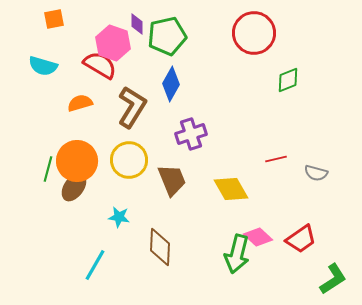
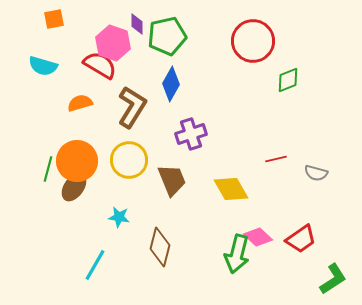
red circle: moved 1 px left, 8 px down
brown diamond: rotated 12 degrees clockwise
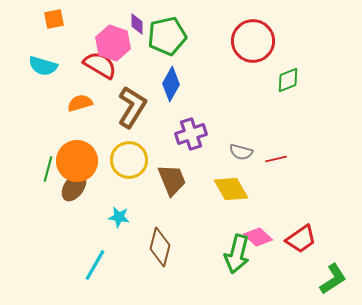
gray semicircle: moved 75 px left, 21 px up
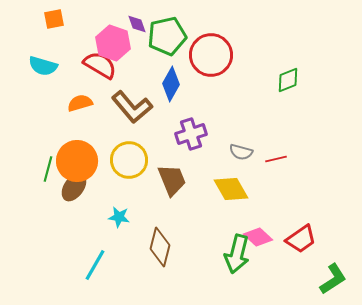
purple diamond: rotated 20 degrees counterclockwise
red circle: moved 42 px left, 14 px down
brown L-shape: rotated 108 degrees clockwise
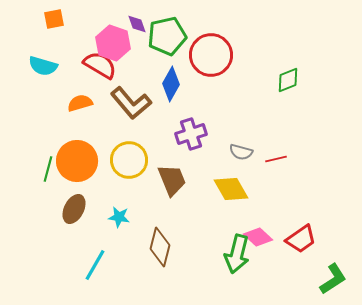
brown L-shape: moved 1 px left, 4 px up
brown ellipse: moved 22 px down; rotated 8 degrees counterclockwise
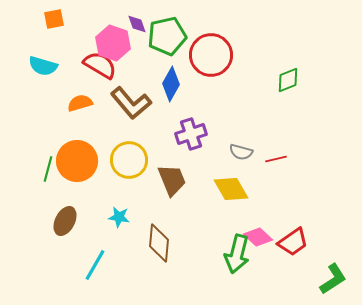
brown ellipse: moved 9 px left, 12 px down
red trapezoid: moved 8 px left, 3 px down
brown diamond: moved 1 px left, 4 px up; rotated 9 degrees counterclockwise
